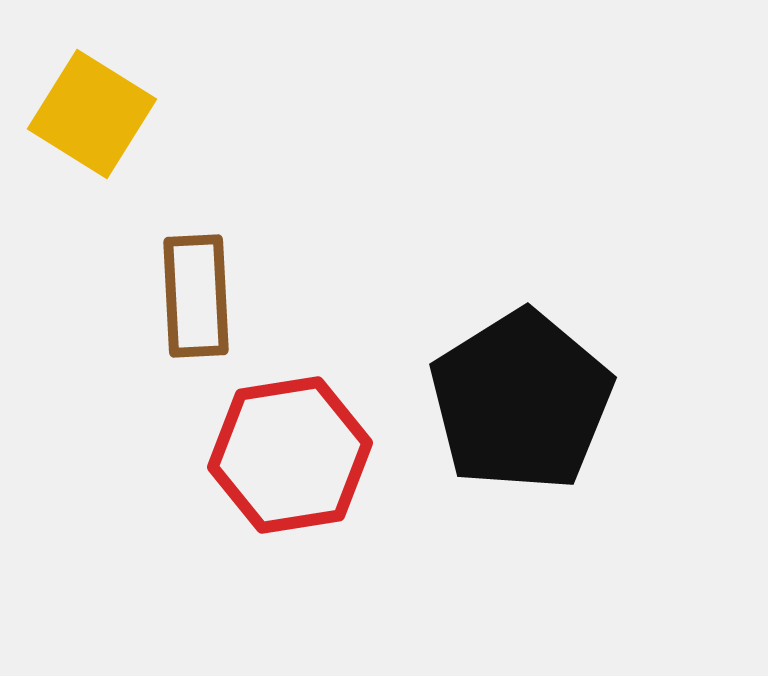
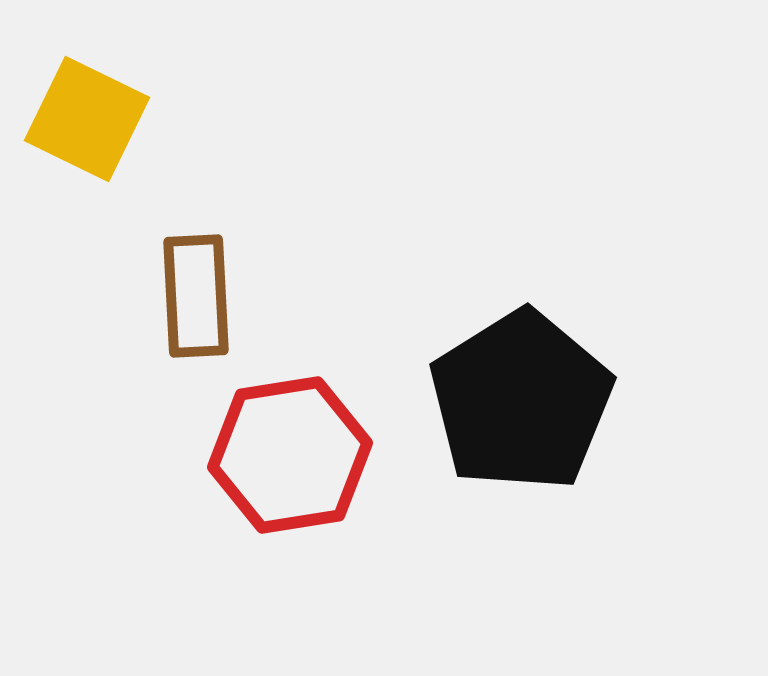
yellow square: moved 5 px left, 5 px down; rotated 6 degrees counterclockwise
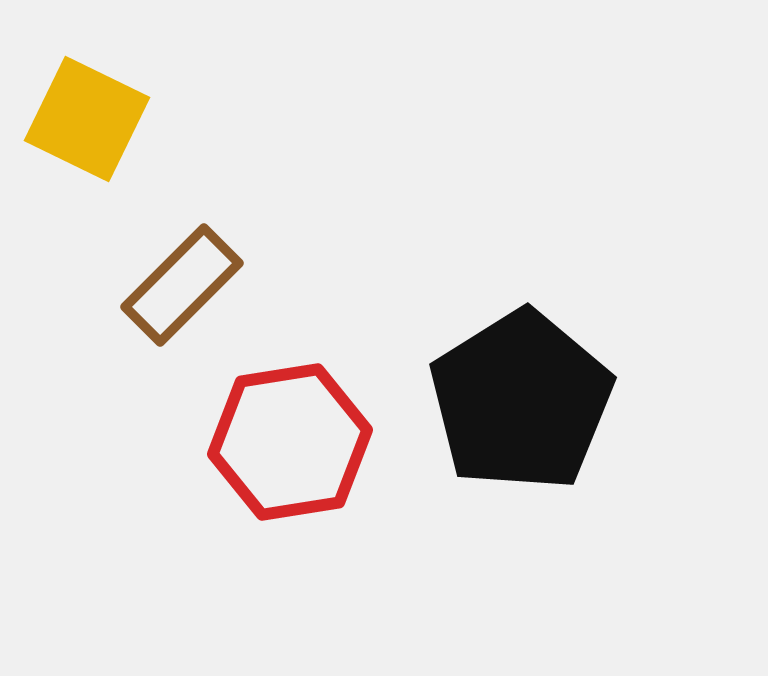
brown rectangle: moved 14 px left, 11 px up; rotated 48 degrees clockwise
red hexagon: moved 13 px up
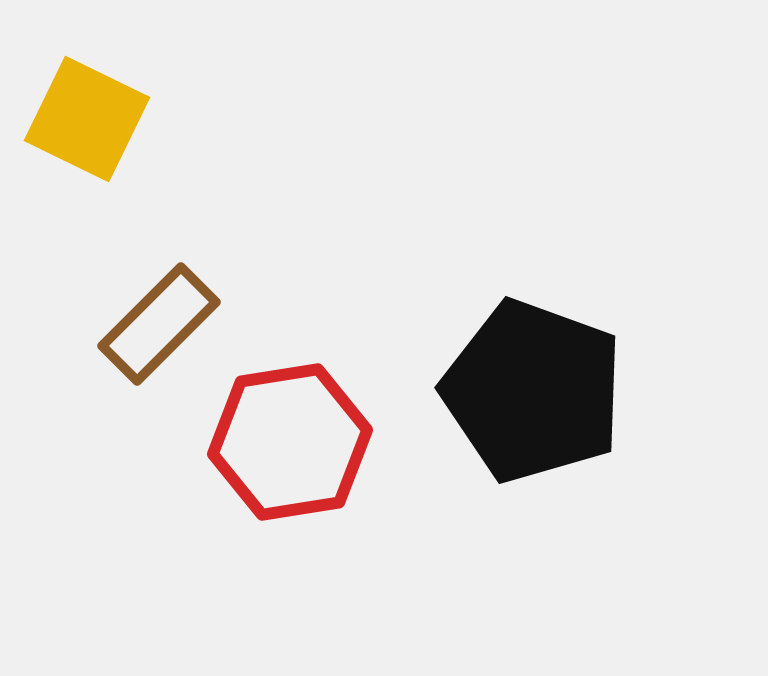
brown rectangle: moved 23 px left, 39 px down
black pentagon: moved 12 px right, 10 px up; rotated 20 degrees counterclockwise
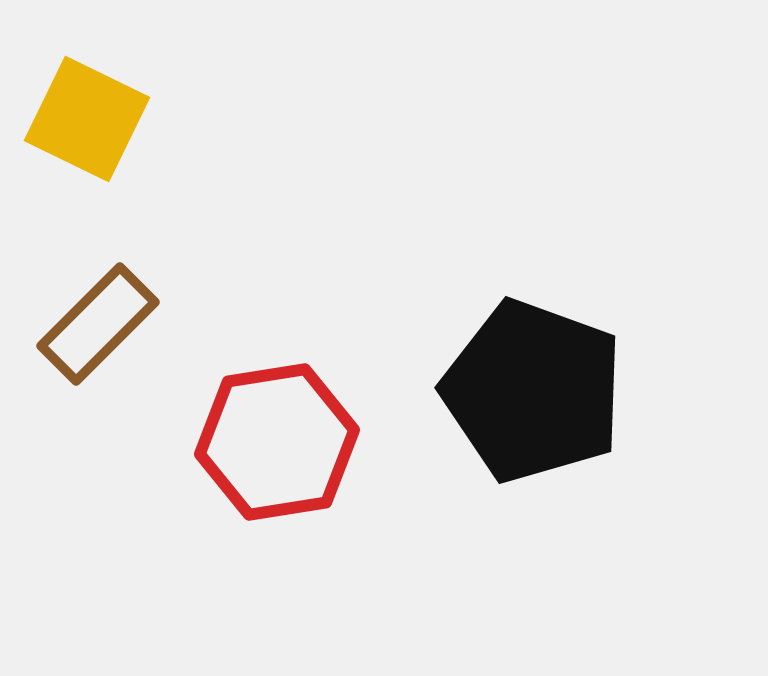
brown rectangle: moved 61 px left
red hexagon: moved 13 px left
